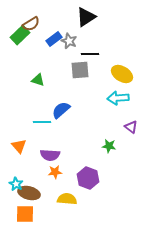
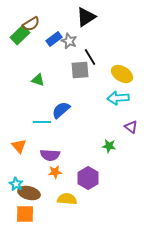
black line: moved 3 px down; rotated 60 degrees clockwise
purple hexagon: rotated 10 degrees clockwise
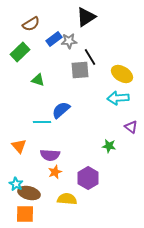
green rectangle: moved 17 px down
gray star: rotated 28 degrees counterclockwise
orange star: rotated 16 degrees counterclockwise
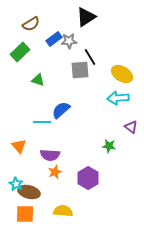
brown ellipse: moved 1 px up
yellow semicircle: moved 4 px left, 12 px down
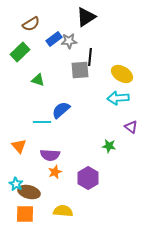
black line: rotated 36 degrees clockwise
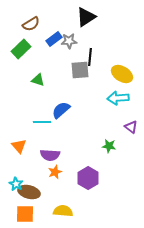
green rectangle: moved 1 px right, 3 px up
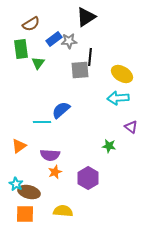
green rectangle: rotated 54 degrees counterclockwise
green triangle: moved 17 px up; rotated 48 degrees clockwise
orange triangle: rotated 35 degrees clockwise
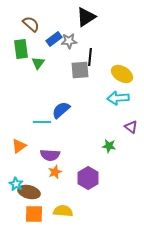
brown semicircle: rotated 108 degrees counterclockwise
orange square: moved 9 px right
